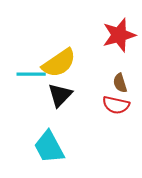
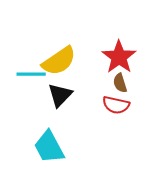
red star: moved 22 px down; rotated 20 degrees counterclockwise
yellow semicircle: moved 2 px up
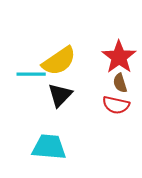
cyan trapezoid: rotated 123 degrees clockwise
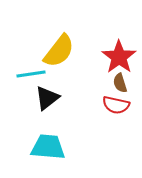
yellow semicircle: moved 10 px up; rotated 18 degrees counterclockwise
cyan line: rotated 8 degrees counterclockwise
black triangle: moved 13 px left, 3 px down; rotated 8 degrees clockwise
cyan trapezoid: moved 1 px left
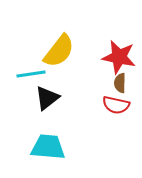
red star: rotated 24 degrees counterclockwise
brown semicircle: rotated 18 degrees clockwise
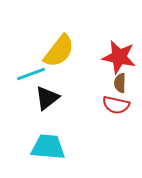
cyan line: rotated 12 degrees counterclockwise
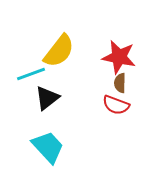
red semicircle: rotated 8 degrees clockwise
cyan trapezoid: rotated 42 degrees clockwise
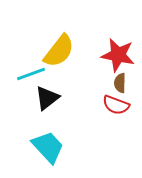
red star: moved 1 px left, 2 px up
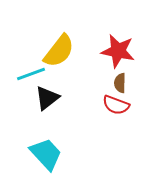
red star: moved 4 px up
cyan trapezoid: moved 2 px left, 7 px down
